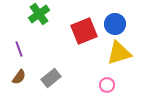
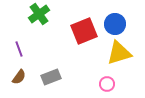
gray rectangle: moved 1 px up; rotated 18 degrees clockwise
pink circle: moved 1 px up
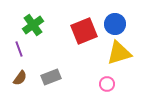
green cross: moved 6 px left, 11 px down
brown semicircle: moved 1 px right, 1 px down
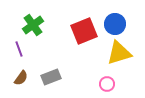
brown semicircle: moved 1 px right
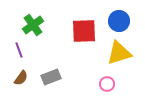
blue circle: moved 4 px right, 3 px up
red square: rotated 20 degrees clockwise
purple line: moved 1 px down
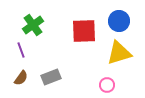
purple line: moved 2 px right
pink circle: moved 1 px down
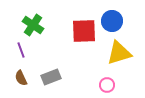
blue circle: moved 7 px left
green cross: rotated 20 degrees counterclockwise
brown semicircle: rotated 119 degrees clockwise
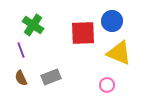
red square: moved 1 px left, 2 px down
yellow triangle: rotated 40 degrees clockwise
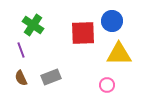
yellow triangle: moved 1 px down; rotated 24 degrees counterclockwise
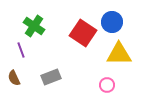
blue circle: moved 1 px down
green cross: moved 1 px right, 1 px down
red square: rotated 36 degrees clockwise
brown semicircle: moved 7 px left
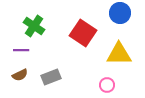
blue circle: moved 8 px right, 9 px up
purple line: rotated 70 degrees counterclockwise
brown semicircle: moved 6 px right, 3 px up; rotated 91 degrees counterclockwise
